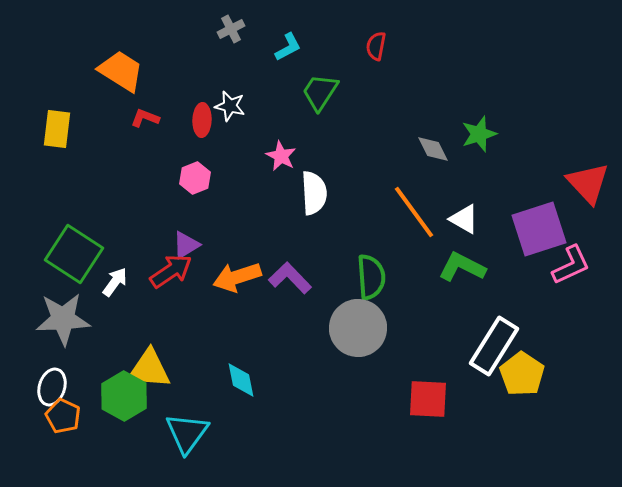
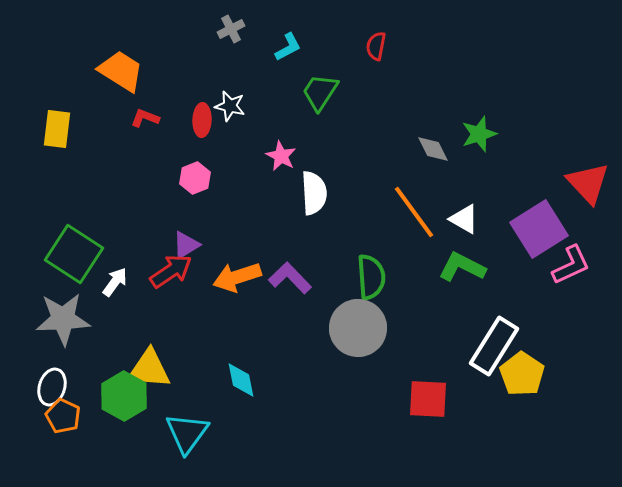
purple square: rotated 14 degrees counterclockwise
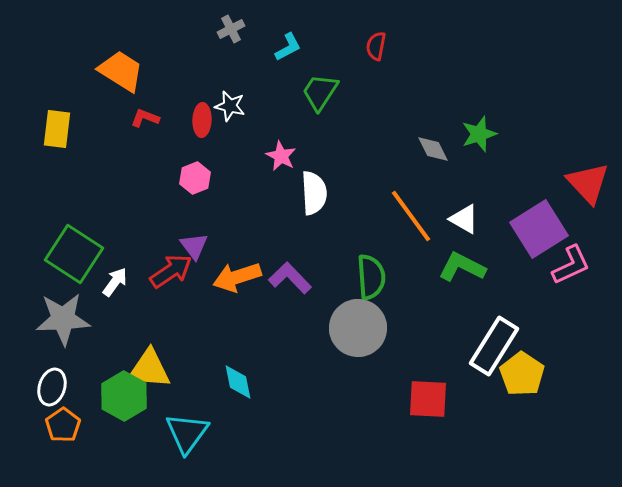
orange line: moved 3 px left, 4 px down
purple triangle: moved 8 px right, 1 px down; rotated 36 degrees counterclockwise
cyan diamond: moved 3 px left, 2 px down
orange pentagon: moved 9 px down; rotated 12 degrees clockwise
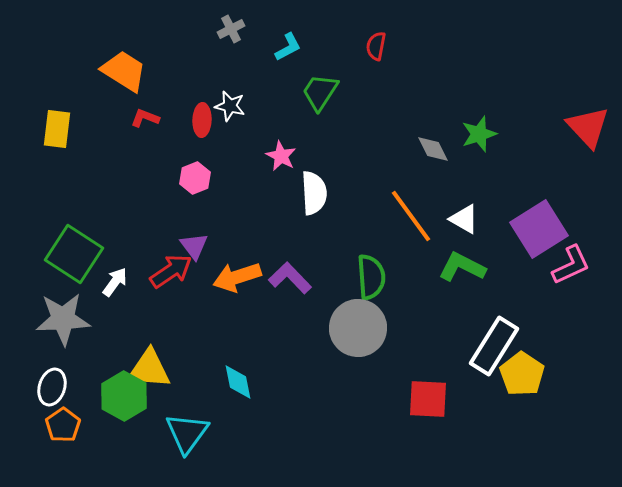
orange trapezoid: moved 3 px right
red triangle: moved 56 px up
